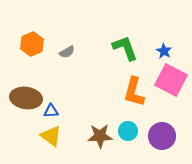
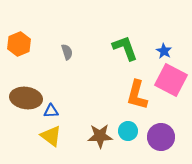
orange hexagon: moved 13 px left
gray semicircle: rotated 77 degrees counterclockwise
orange L-shape: moved 3 px right, 3 px down
purple circle: moved 1 px left, 1 px down
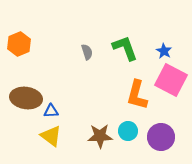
gray semicircle: moved 20 px right
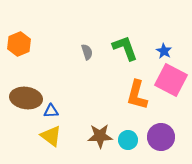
cyan circle: moved 9 px down
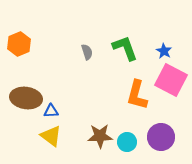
cyan circle: moved 1 px left, 2 px down
